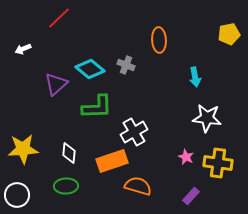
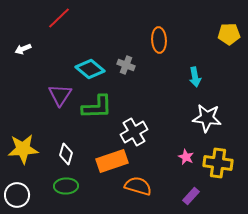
yellow pentagon: rotated 10 degrees clockwise
purple triangle: moved 4 px right, 11 px down; rotated 15 degrees counterclockwise
white diamond: moved 3 px left, 1 px down; rotated 10 degrees clockwise
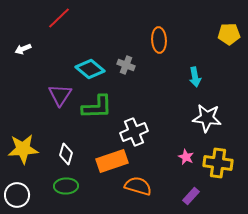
white cross: rotated 8 degrees clockwise
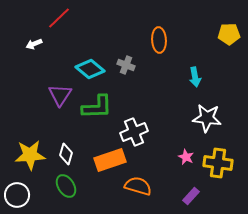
white arrow: moved 11 px right, 5 px up
yellow star: moved 7 px right, 6 px down
orange rectangle: moved 2 px left, 1 px up
green ellipse: rotated 60 degrees clockwise
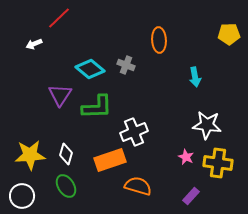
white star: moved 7 px down
white circle: moved 5 px right, 1 px down
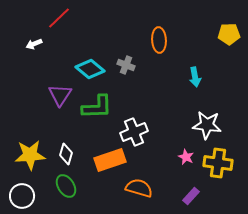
orange semicircle: moved 1 px right, 2 px down
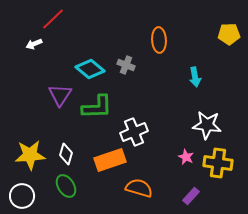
red line: moved 6 px left, 1 px down
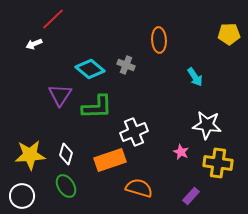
cyan arrow: rotated 24 degrees counterclockwise
pink star: moved 5 px left, 5 px up
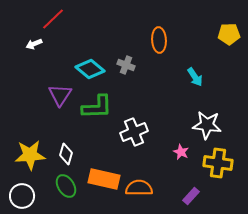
orange rectangle: moved 6 px left, 19 px down; rotated 32 degrees clockwise
orange semicircle: rotated 16 degrees counterclockwise
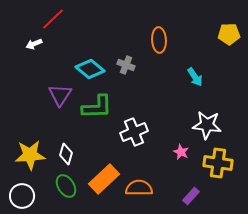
orange rectangle: rotated 56 degrees counterclockwise
